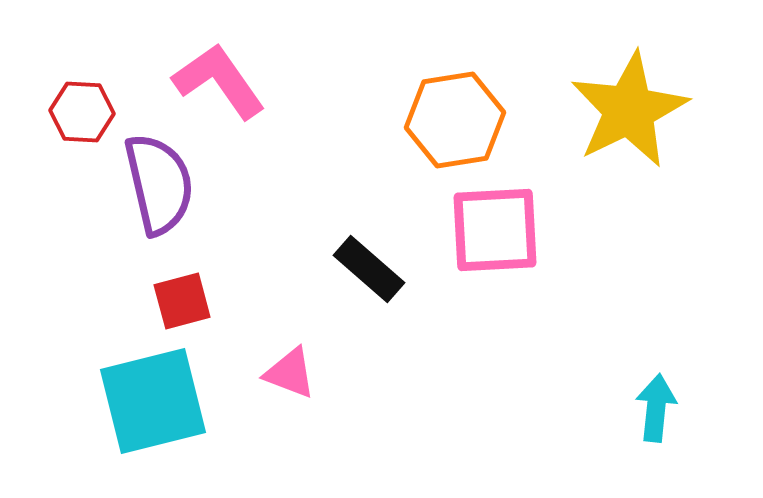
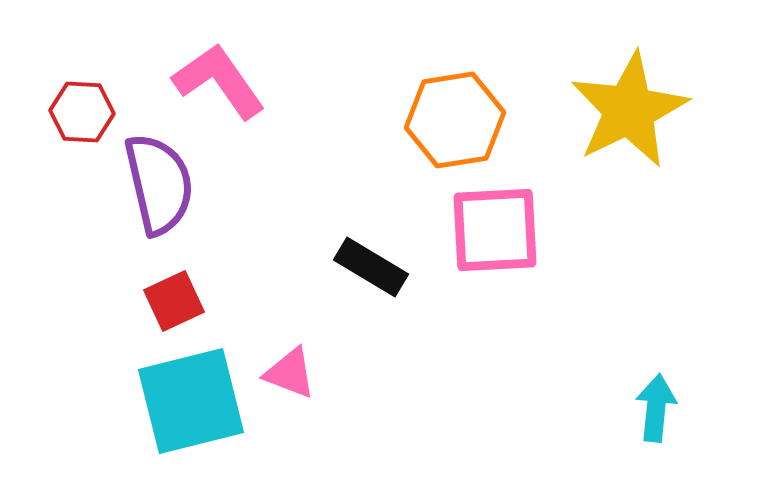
black rectangle: moved 2 px right, 2 px up; rotated 10 degrees counterclockwise
red square: moved 8 px left; rotated 10 degrees counterclockwise
cyan square: moved 38 px right
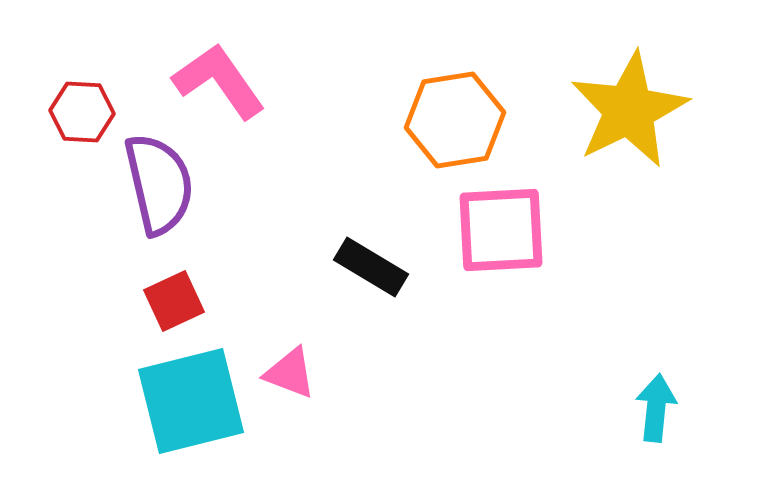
pink square: moved 6 px right
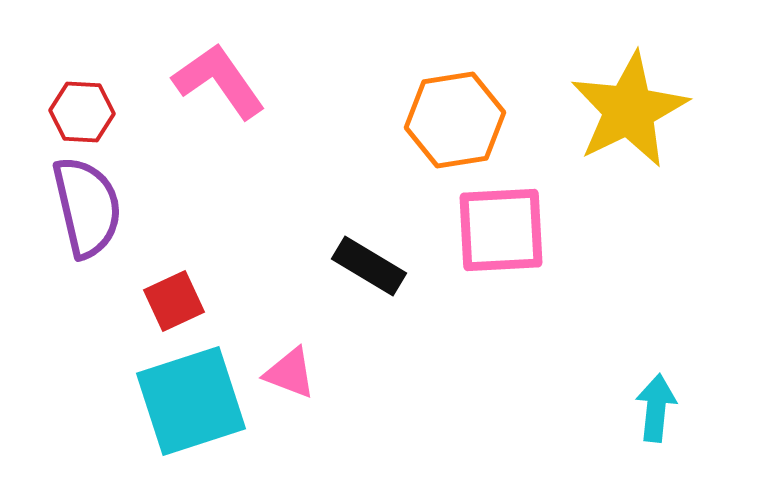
purple semicircle: moved 72 px left, 23 px down
black rectangle: moved 2 px left, 1 px up
cyan square: rotated 4 degrees counterclockwise
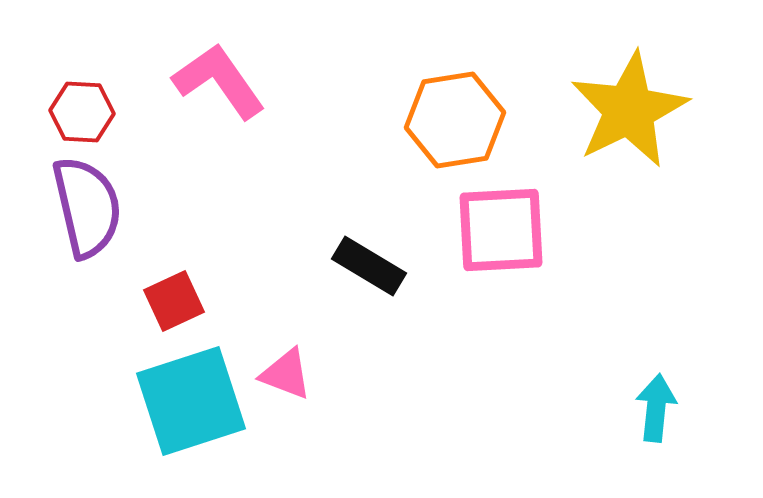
pink triangle: moved 4 px left, 1 px down
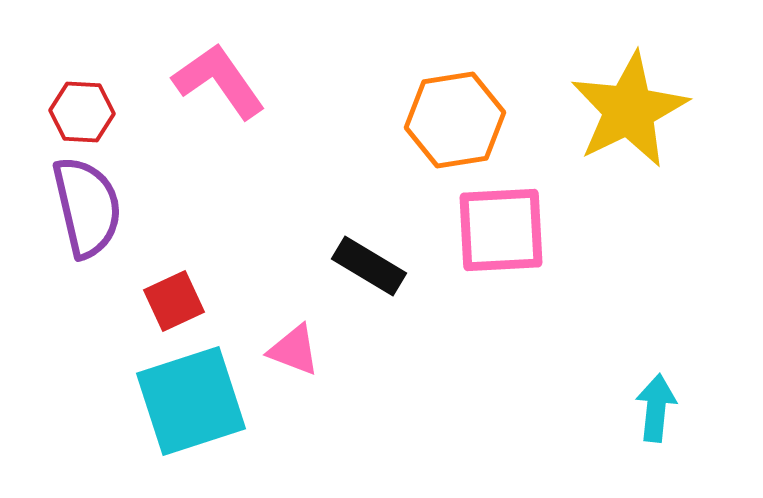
pink triangle: moved 8 px right, 24 px up
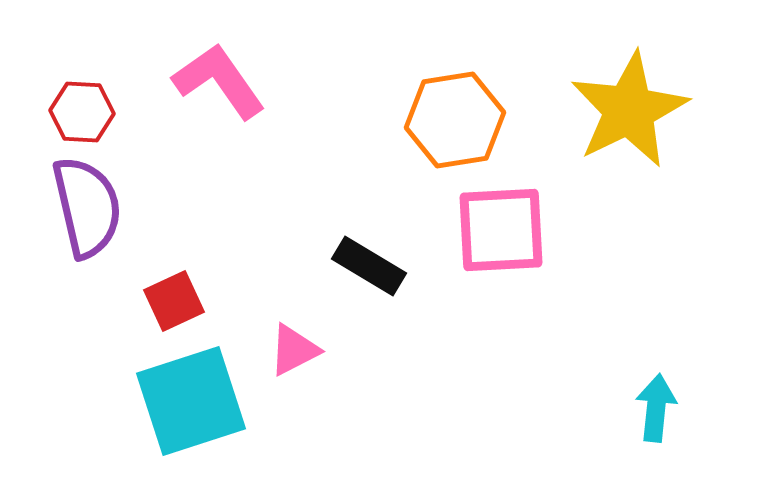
pink triangle: rotated 48 degrees counterclockwise
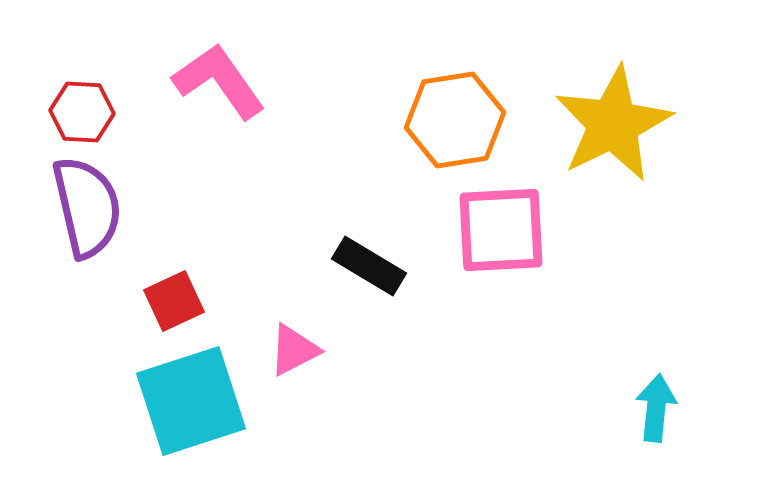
yellow star: moved 16 px left, 14 px down
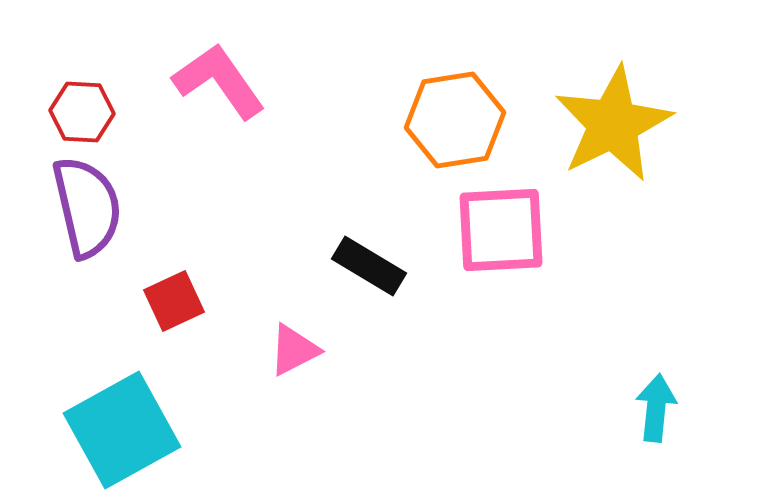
cyan square: moved 69 px left, 29 px down; rotated 11 degrees counterclockwise
